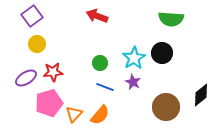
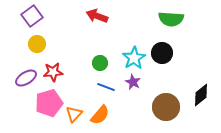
blue line: moved 1 px right
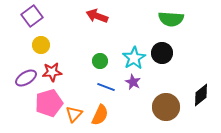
yellow circle: moved 4 px right, 1 px down
green circle: moved 2 px up
red star: moved 1 px left
orange semicircle: rotated 15 degrees counterclockwise
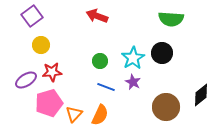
cyan star: moved 1 px left
purple ellipse: moved 2 px down
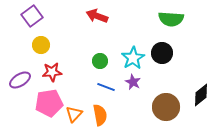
purple ellipse: moved 6 px left
pink pentagon: rotated 8 degrees clockwise
orange semicircle: rotated 35 degrees counterclockwise
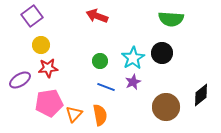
red star: moved 4 px left, 4 px up
purple star: rotated 21 degrees clockwise
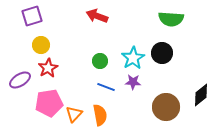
purple square: rotated 20 degrees clockwise
red star: rotated 24 degrees counterclockwise
purple star: rotated 28 degrees clockwise
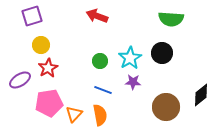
cyan star: moved 3 px left
blue line: moved 3 px left, 3 px down
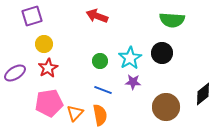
green semicircle: moved 1 px right, 1 px down
yellow circle: moved 3 px right, 1 px up
purple ellipse: moved 5 px left, 7 px up
black diamond: moved 2 px right, 1 px up
orange triangle: moved 1 px right, 1 px up
